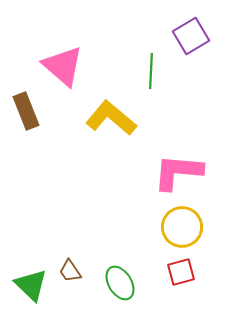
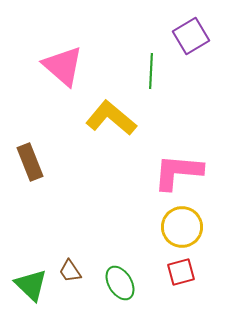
brown rectangle: moved 4 px right, 51 px down
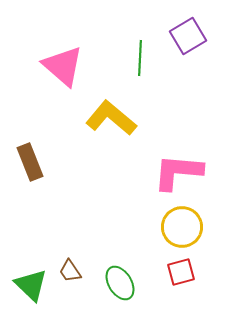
purple square: moved 3 px left
green line: moved 11 px left, 13 px up
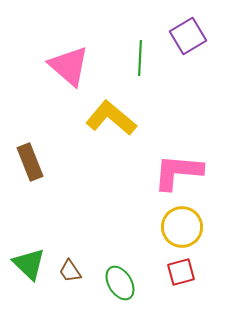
pink triangle: moved 6 px right
green triangle: moved 2 px left, 21 px up
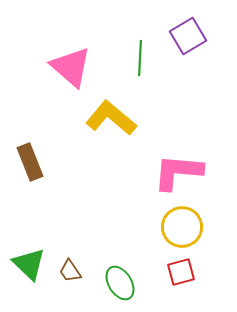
pink triangle: moved 2 px right, 1 px down
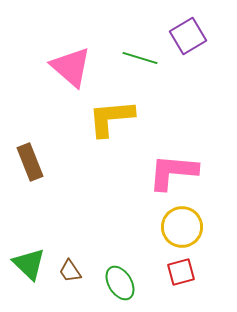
green line: rotated 76 degrees counterclockwise
yellow L-shape: rotated 45 degrees counterclockwise
pink L-shape: moved 5 px left
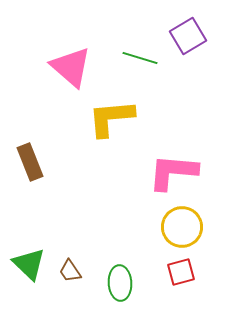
green ellipse: rotated 28 degrees clockwise
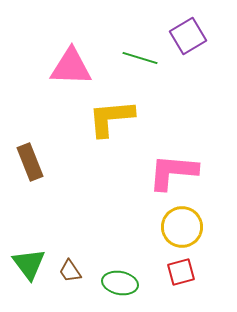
pink triangle: rotated 39 degrees counterclockwise
green triangle: rotated 9 degrees clockwise
green ellipse: rotated 76 degrees counterclockwise
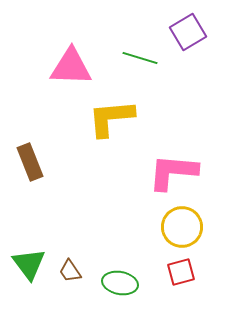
purple square: moved 4 px up
